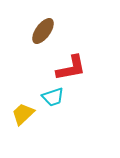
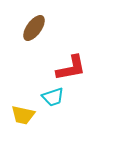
brown ellipse: moved 9 px left, 3 px up
yellow trapezoid: moved 1 px down; rotated 125 degrees counterclockwise
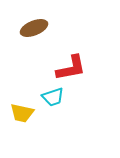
brown ellipse: rotated 32 degrees clockwise
yellow trapezoid: moved 1 px left, 2 px up
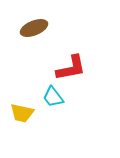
cyan trapezoid: rotated 70 degrees clockwise
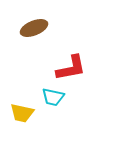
cyan trapezoid: rotated 40 degrees counterclockwise
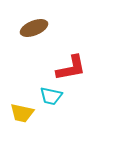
cyan trapezoid: moved 2 px left, 1 px up
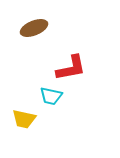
yellow trapezoid: moved 2 px right, 6 px down
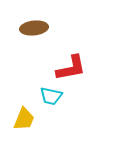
brown ellipse: rotated 16 degrees clockwise
yellow trapezoid: rotated 80 degrees counterclockwise
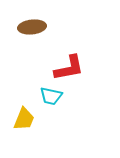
brown ellipse: moved 2 px left, 1 px up
red L-shape: moved 2 px left
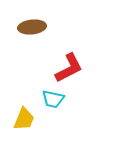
red L-shape: rotated 16 degrees counterclockwise
cyan trapezoid: moved 2 px right, 3 px down
